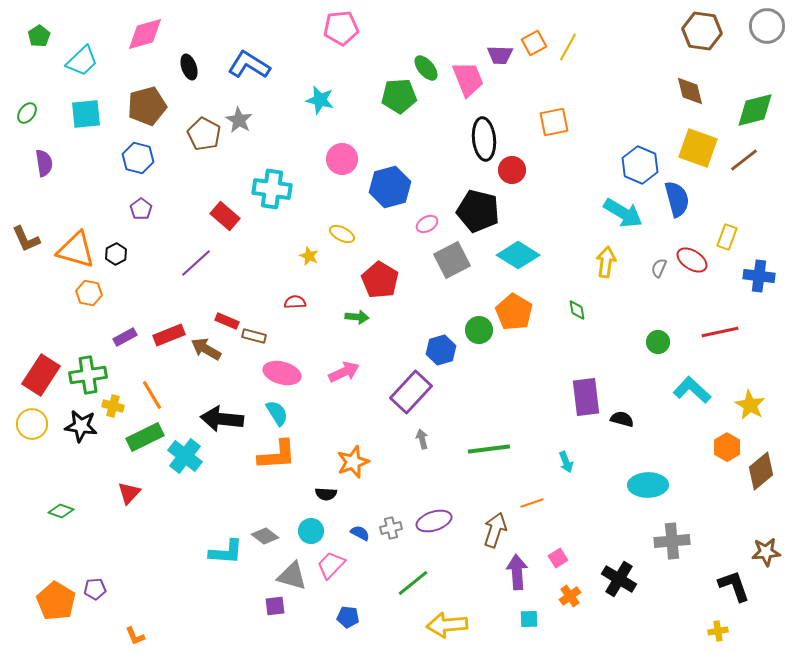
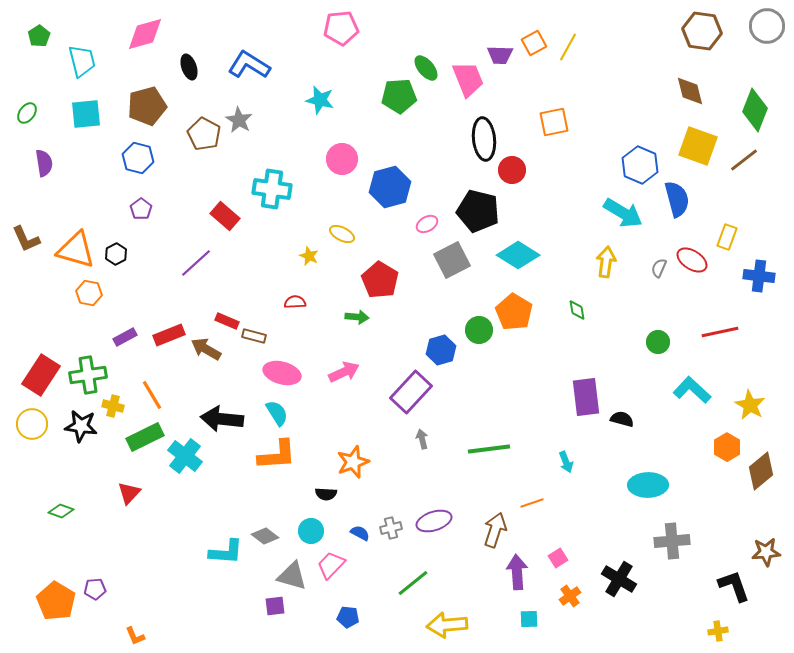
cyan trapezoid at (82, 61): rotated 60 degrees counterclockwise
green diamond at (755, 110): rotated 54 degrees counterclockwise
yellow square at (698, 148): moved 2 px up
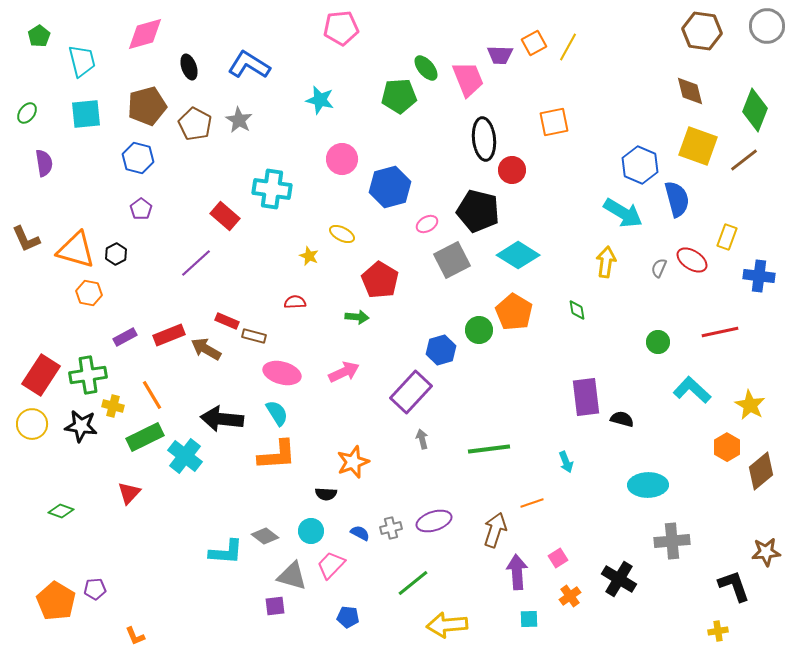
brown pentagon at (204, 134): moved 9 px left, 10 px up
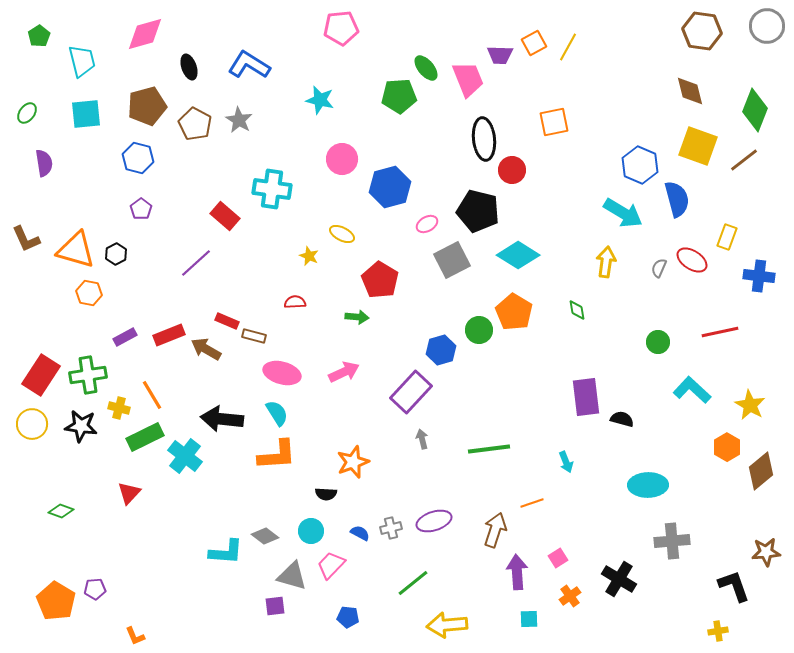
yellow cross at (113, 406): moved 6 px right, 2 px down
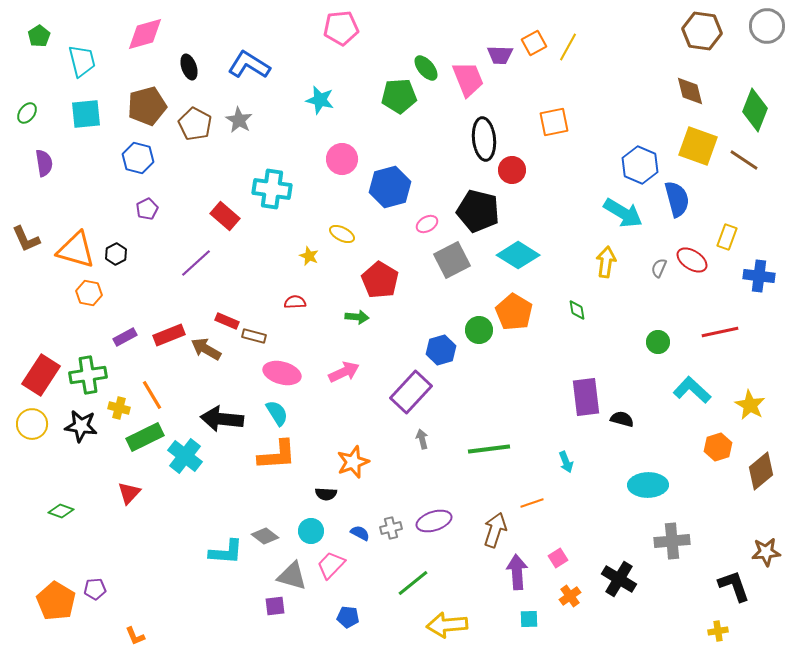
brown line at (744, 160): rotated 72 degrees clockwise
purple pentagon at (141, 209): moved 6 px right; rotated 10 degrees clockwise
orange hexagon at (727, 447): moved 9 px left; rotated 12 degrees clockwise
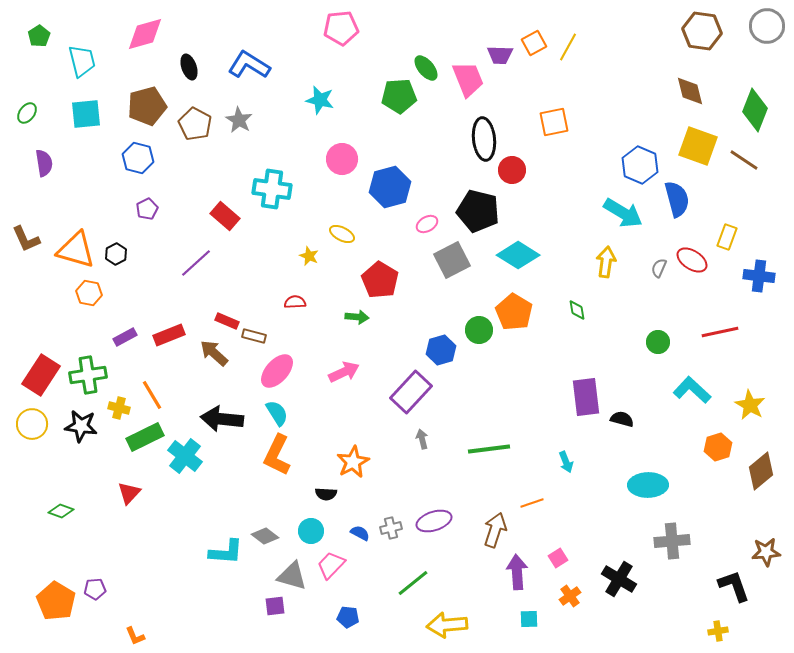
brown arrow at (206, 349): moved 8 px right, 4 px down; rotated 12 degrees clockwise
pink ellipse at (282, 373): moved 5 px left, 2 px up; rotated 63 degrees counterclockwise
orange L-shape at (277, 455): rotated 120 degrees clockwise
orange star at (353, 462): rotated 8 degrees counterclockwise
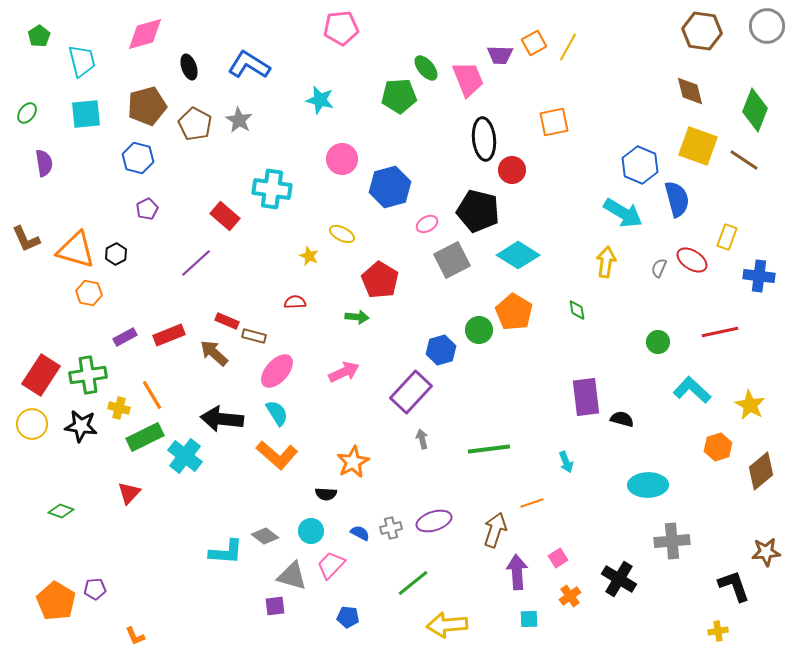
orange L-shape at (277, 455): rotated 75 degrees counterclockwise
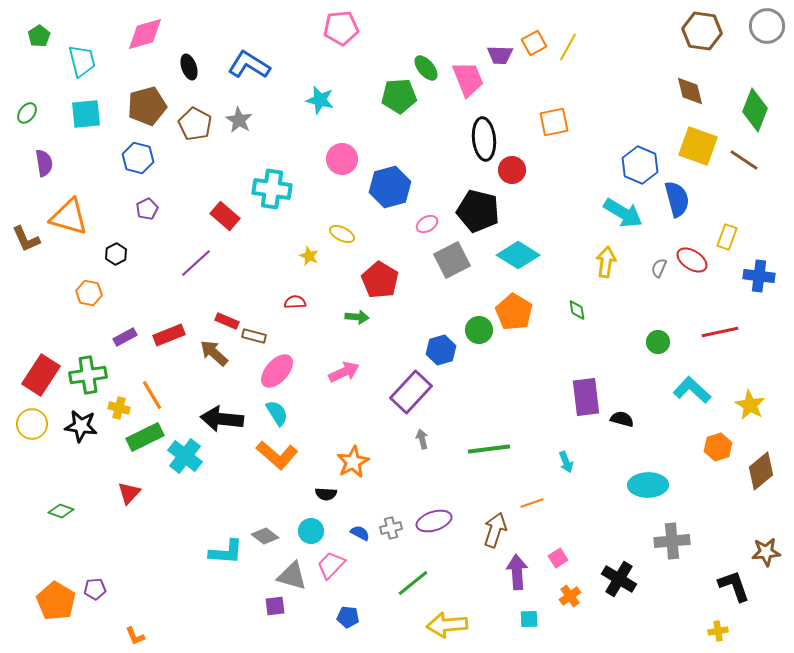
orange triangle at (76, 250): moved 7 px left, 33 px up
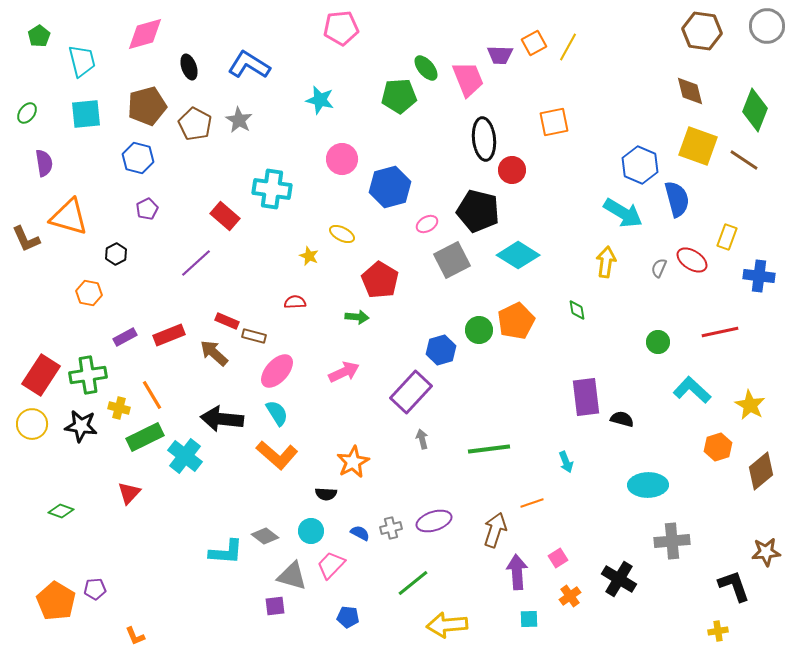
orange pentagon at (514, 312): moved 2 px right, 9 px down; rotated 15 degrees clockwise
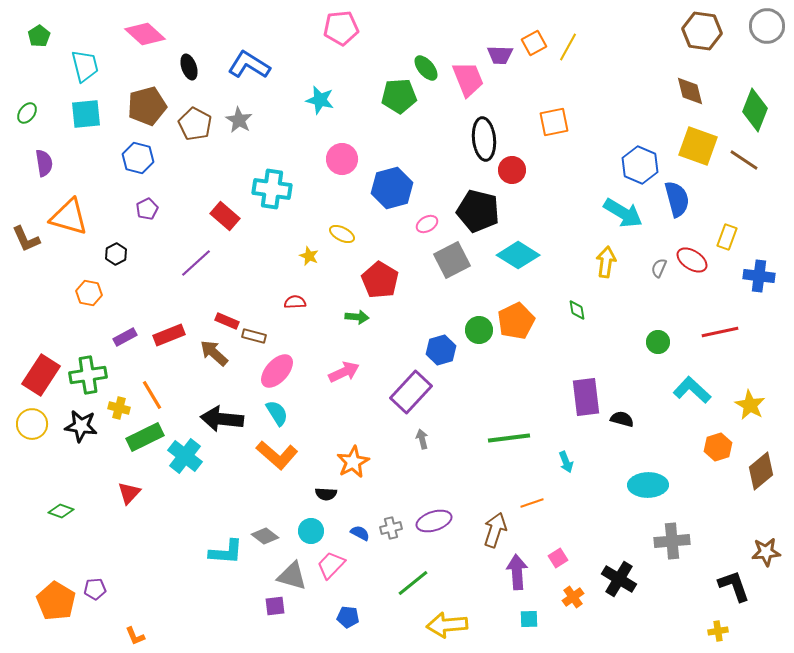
pink diamond at (145, 34): rotated 57 degrees clockwise
cyan trapezoid at (82, 61): moved 3 px right, 5 px down
blue hexagon at (390, 187): moved 2 px right, 1 px down
green line at (489, 449): moved 20 px right, 11 px up
orange cross at (570, 596): moved 3 px right, 1 px down
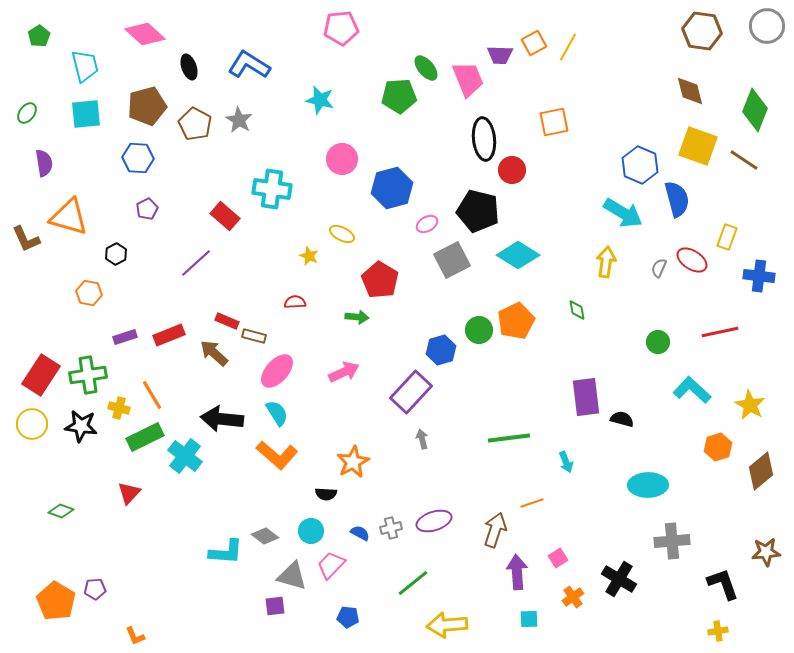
blue hexagon at (138, 158): rotated 12 degrees counterclockwise
purple rectangle at (125, 337): rotated 10 degrees clockwise
black L-shape at (734, 586): moved 11 px left, 2 px up
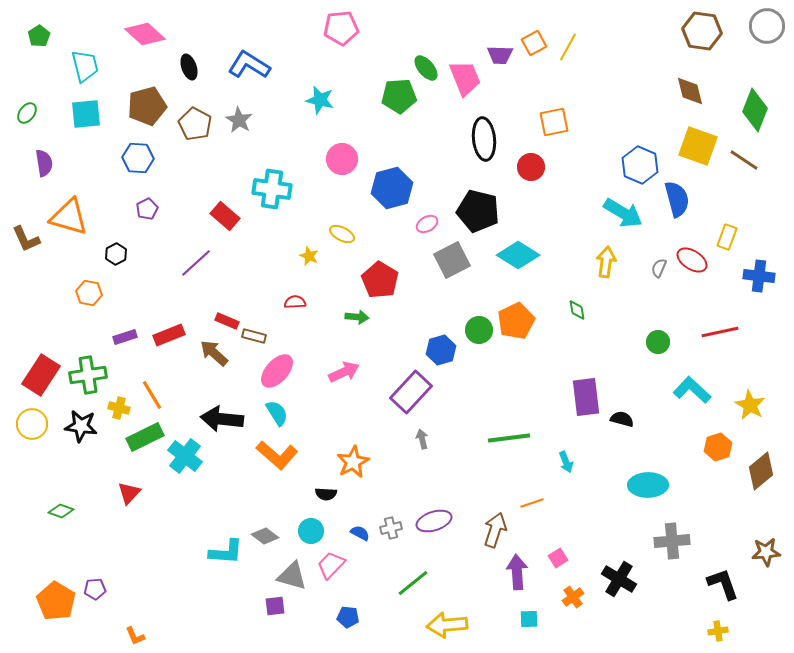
pink trapezoid at (468, 79): moved 3 px left, 1 px up
red circle at (512, 170): moved 19 px right, 3 px up
